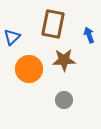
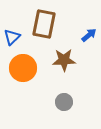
brown rectangle: moved 9 px left
blue arrow: rotated 70 degrees clockwise
orange circle: moved 6 px left, 1 px up
gray circle: moved 2 px down
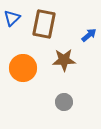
blue triangle: moved 19 px up
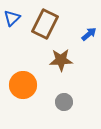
brown rectangle: moved 1 px right; rotated 16 degrees clockwise
blue arrow: moved 1 px up
brown star: moved 3 px left
orange circle: moved 17 px down
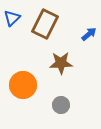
brown star: moved 3 px down
gray circle: moved 3 px left, 3 px down
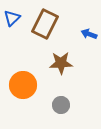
blue arrow: rotated 119 degrees counterclockwise
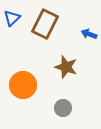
brown star: moved 5 px right, 4 px down; rotated 20 degrees clockwise
gray circle: moved 2 px right, 3 px down
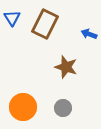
blue triangle: rotated 18 degrees counterclockwise
orange circle: moved 22 px down
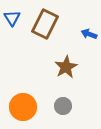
brown star: rotated 25 degrees clockwise
gray circle: moved 2 px up
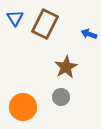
blue triangle: moved 3 px right
gray circle: moved 2 px left, 9 px up
